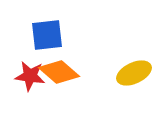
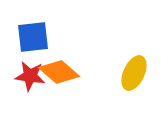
blue square: moved 14 px left, 2 px down
yellow ellipse: rotated 40 degrees counterclockwise
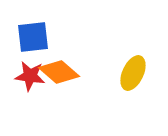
yellow ellipse: moved 1 px left
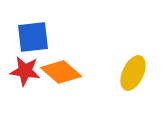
orange diamond: moved 2 px right
red star: moved 5 px left, 5 px up
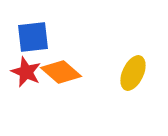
red star: moved 1 px right, 1 px down; rotated 16 degrees clockwise
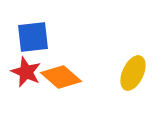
orange diamond: moved 5 px down
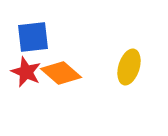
yellow ellipse: moved 4 px left, 6 px up; rotated 8 degrees counterclockwise
orange diamond: moved 4 px up
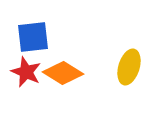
orange diamond: moved 2 px right; rotated 9 degrees counterclockwise
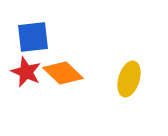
yellow ellipse: moved 12 px down
orange diamond: rotated 12 degrees clockwise
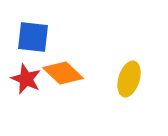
blue square: rotated 12 degrees clockwise
red star: moved 7 px down
